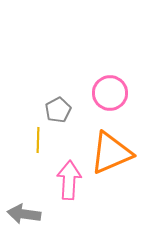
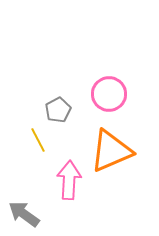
pink circle: moved 1 px left, 1 px down
yellow line: rotated 30 degrees counterclockwise
orange triangle: moved 2 px up
gray arrow: rotated 28 degrees clockwise
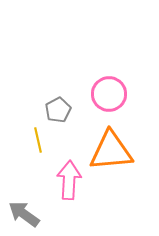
yellow line: rotated 15 degrees clockwise
orange triangle: rotated 18 degrees clockwise
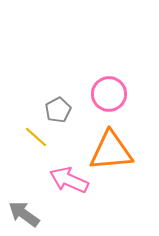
yellow line: moved 2 px left, 3 px up; rotated 35 degrees counterclockwise
pink arrow: rotated 69 degrees counterclockwise
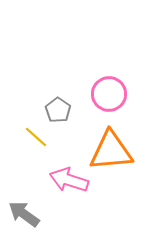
gray pentagon: rotated 10 degrees counterclockwise
pink arrow: rotated 6 degrees counterclockwise
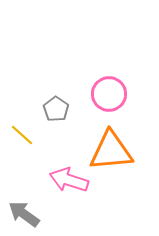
gray pentagon: moved 2 px left, 1 px up
yellow line: moved 14 px left, 2 px up
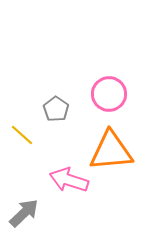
gray arrow: moved 1 px up; rotated 100 degrees clockwise
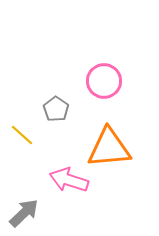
pink circle: moved 5 px left, 13 px up
orange triangle: moved 2 px left, 3 px up
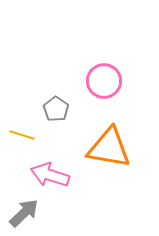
yellow line: rotated 25 degrees counterclockwise
orange triangle: rotated 15 degrees clockwise
pink arrow: moved 19 px left, 5 px up
